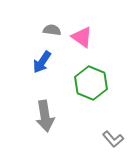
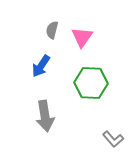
gray semicircle: rotated 84 degrees counterclockwise
pink triangle: rotated 30 degrees clockwise
blue arrow: moved 1 px left, 4 px down
green hexagon: rotated 20 degrees counterclockwise
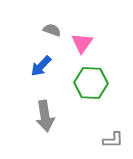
gray semicircle: rotated 96 degrees clockwise
pink triangle: moved 6 px down
blue arrow: rotated 10 degrees clockwise
gray L-shape: moved 1 px down; rotated 50 degrees counterclockwise
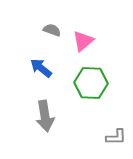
pink triangle: moved 1 px right, 2 px up; rotated 15 degrees clockwise
blue arrow: moved 2 px down; rotated 85 degrees clockwise
gray L-shape: moved 3 px right, 3 px up
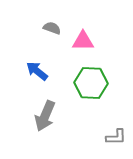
gray semicircle: moved 2 px up
pink triangle: rotated 40 degrees clockwise
blue arrow: moved 4 px left, 3 px down
gray arrow: rotated 32 degrees clockwise
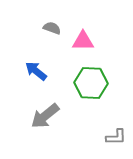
blue arrow: moved 1 px left
gray arrow: rotated 28 degrees clockwise
